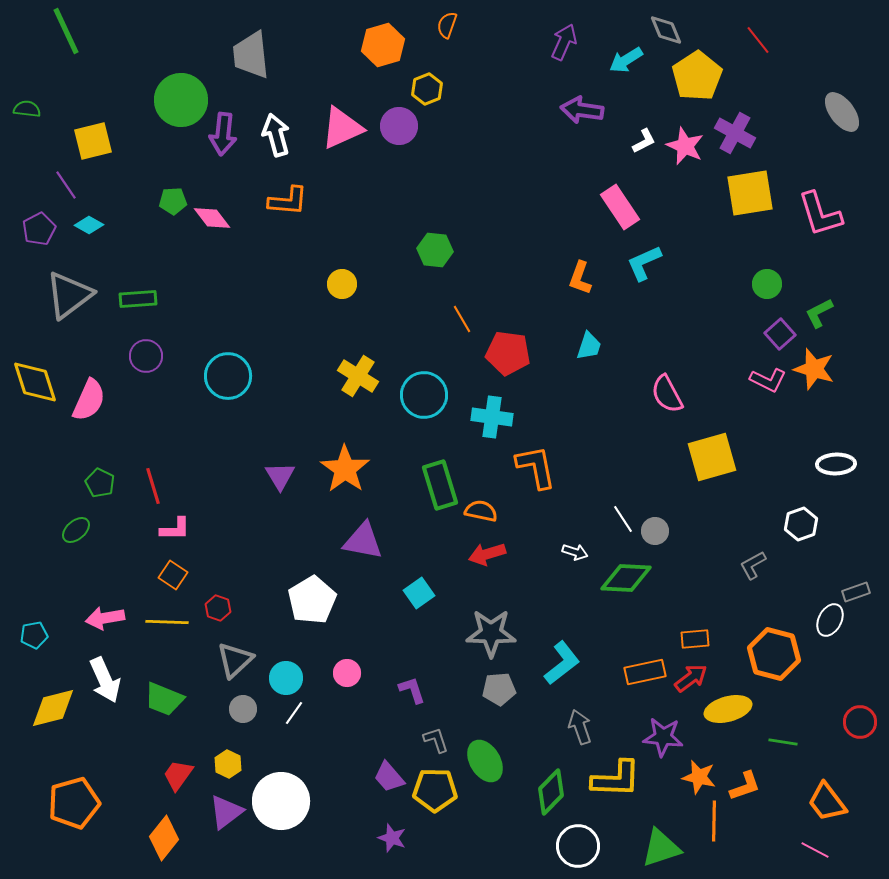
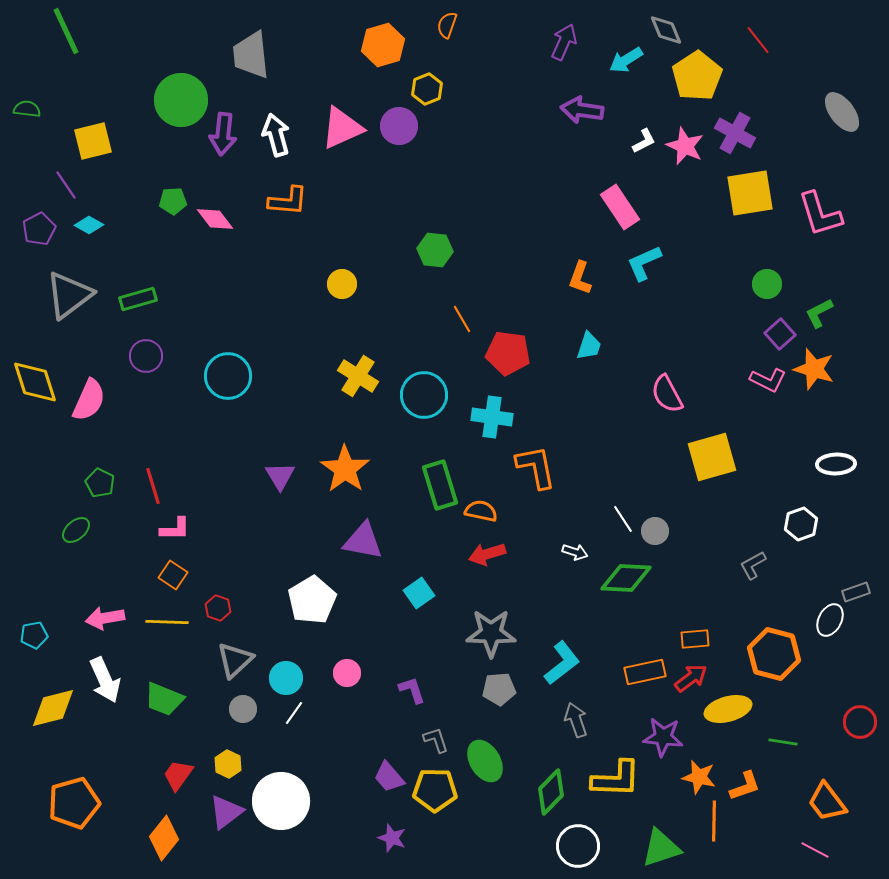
pink diamond at (212, 218): moved 3 px right, 1 px down
green rectangle at (138, 299): rotated 12 degrees counterclockwise
gray arrow at (580, 727): moved 4 px left, 7 px up
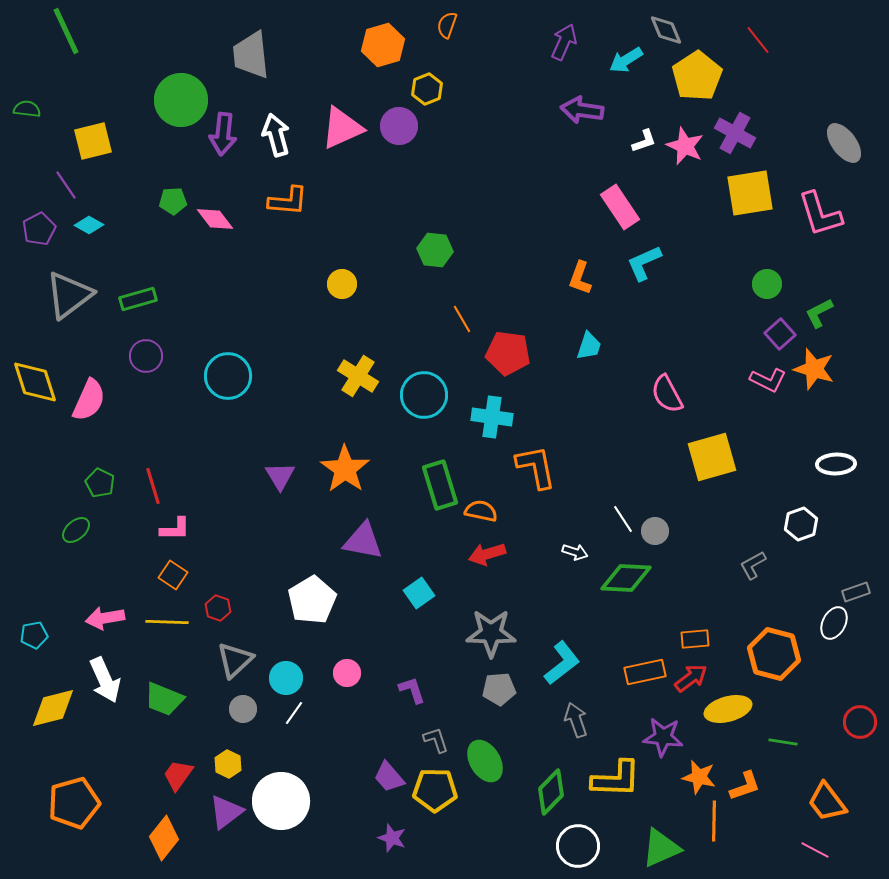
gray ellipse at (842, 112): moved 2 px right, 31 px down
white L-shape at (644, 141): rotated 8 degrees clockwise
white ellipse at (830, 620): moved 4 px right, 3 px down
green triangle at (661, 848): rotated 6 degrees counterclockwise
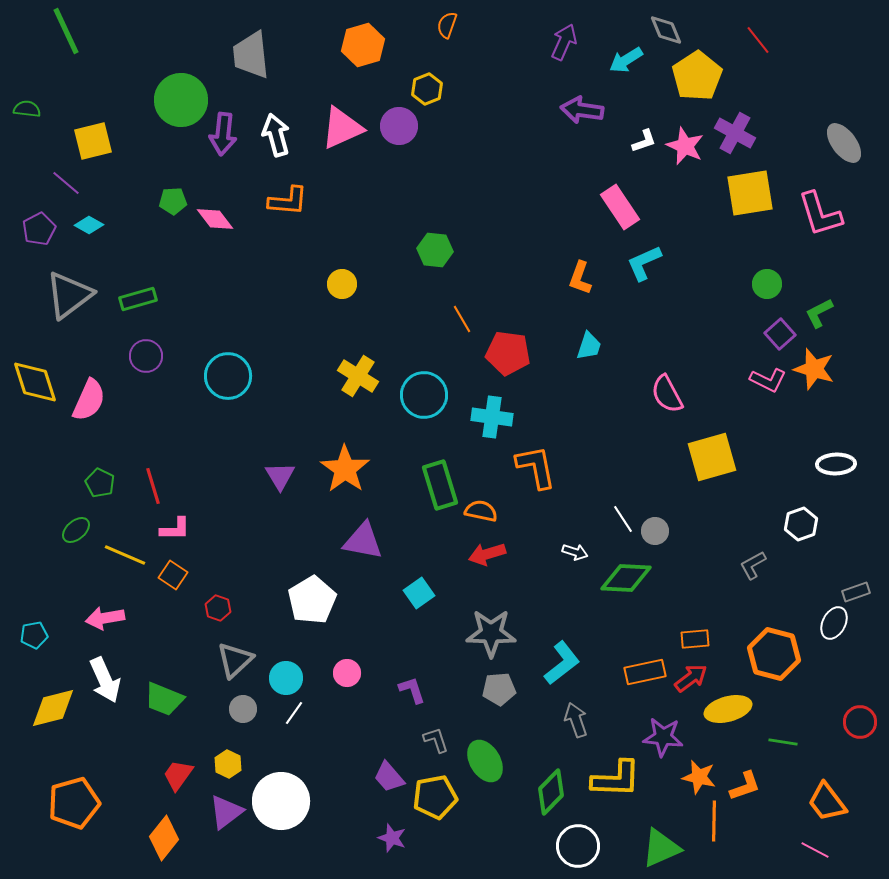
orange hexagon at (383, 45): moved 20 px left
purple line at (66, 185): moved 2 px up; rotated 16 degrees counterclockwise
yellow line at (167, 622): moved 42 px left, 67 px up; rotated 21 degrees clockwise
yellow pentagon at (435, 790): moved 7 px down; rotated 12 degrees counterclockwise
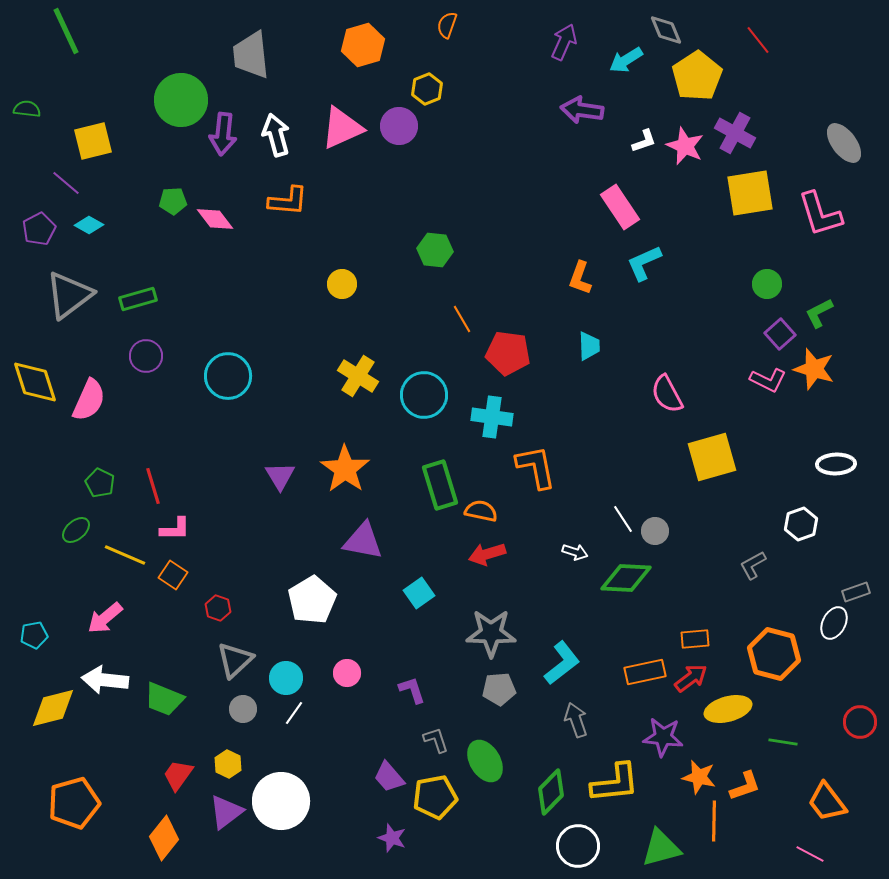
cyan trapezoid at (589, 346): rotated 20 degrees counterclockwise
pink arrow at (105, 618): rotated 30 degrees counterclockwise
white arrow at (105, 680): rotated 120 degrees clockwise
yellow L-shape at (616, 779): moved 1 px left, 4 px down; rotated 8 degrees counterclockwise
green triangle at (661, 848): rotated 9 degrees clockwise
pink line at (815, 850): moved 5 px left, 4 px down
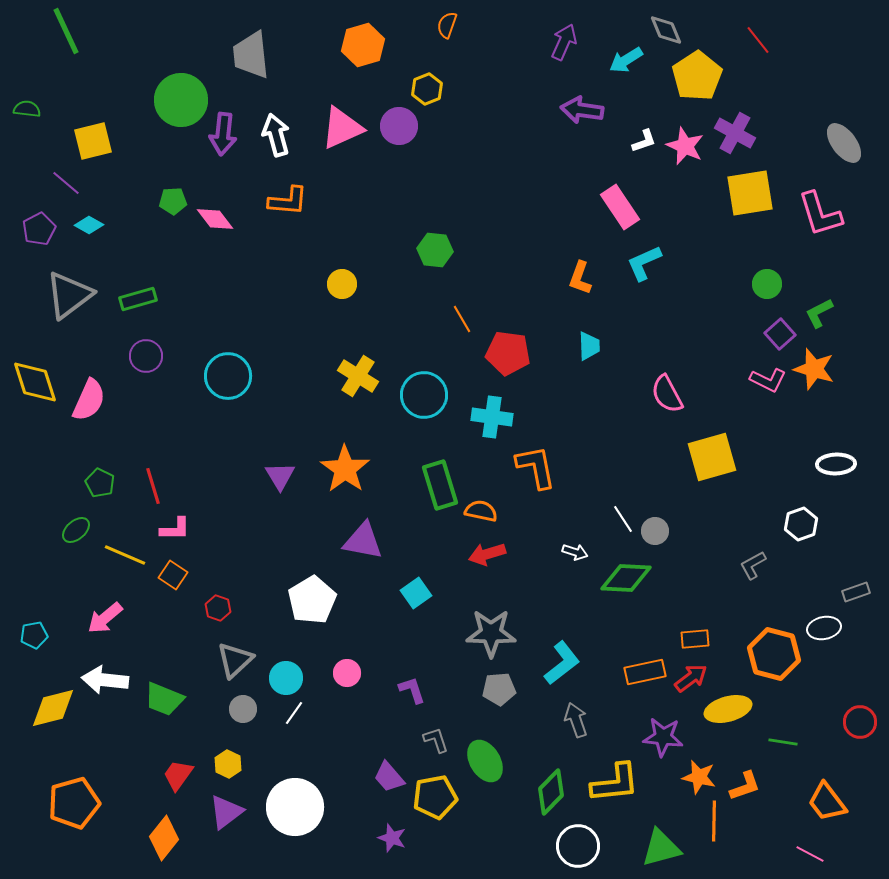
cyan square at (419, 593): moved 3 px left
white ellipse at (834, 623): moved 10 px left, 5 px down; rotated 52 degrees clockwise
white circle at (281, 801): moved 14 px right, 6 px down
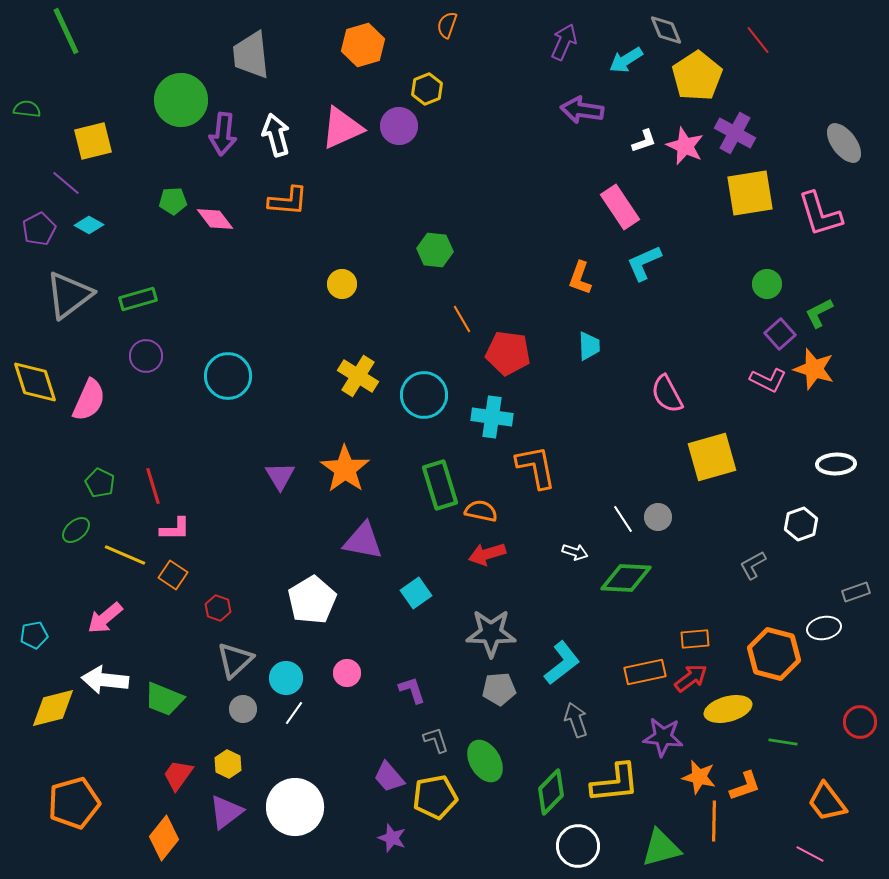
gray circle at (655, 531): moved 3 px right, 14 px up
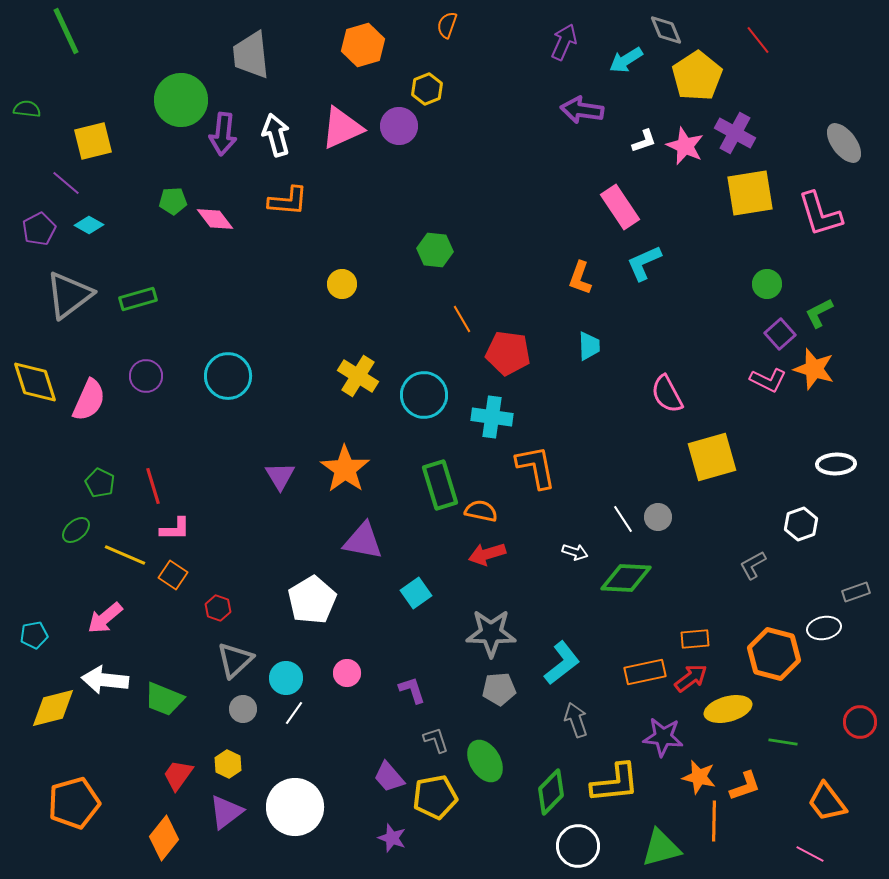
purple circle at (146, 356): moved 20 px down
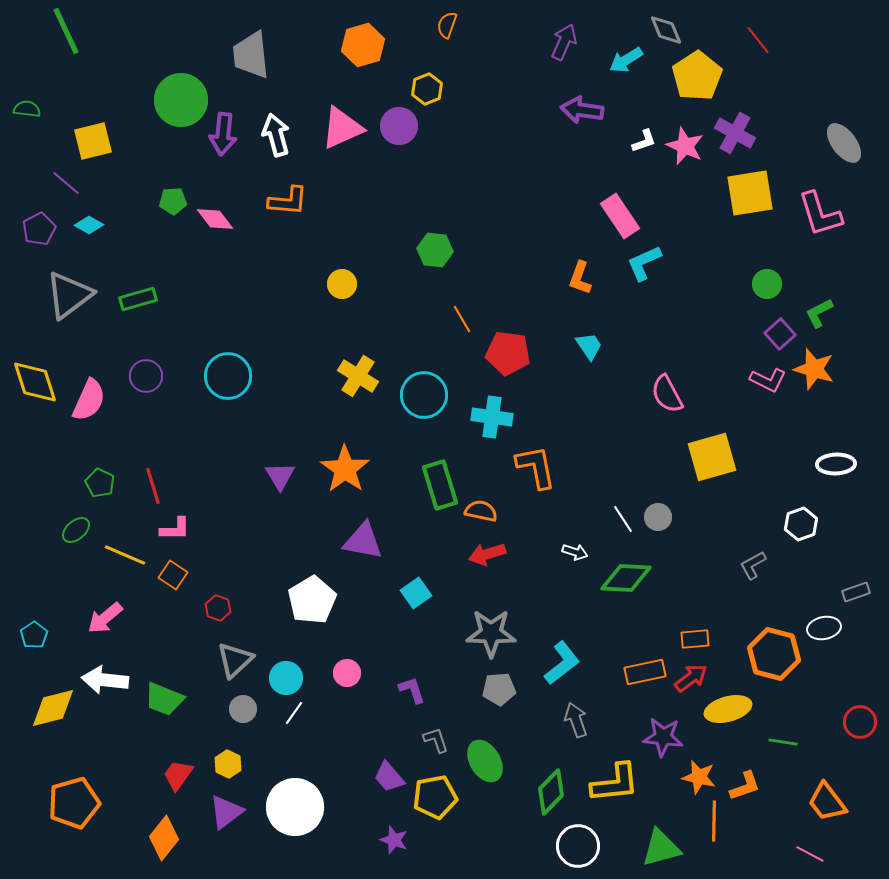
pink rectangle at (620, 207): moved 9 px down
cyan trapezoid at (589, 346): rotated 32 degrees counterclockwise
cyan pentagon at (34, 635): rotated 24 degrees counterclockwise
purple star at (392, 838): moved 2 px right, 2 px down
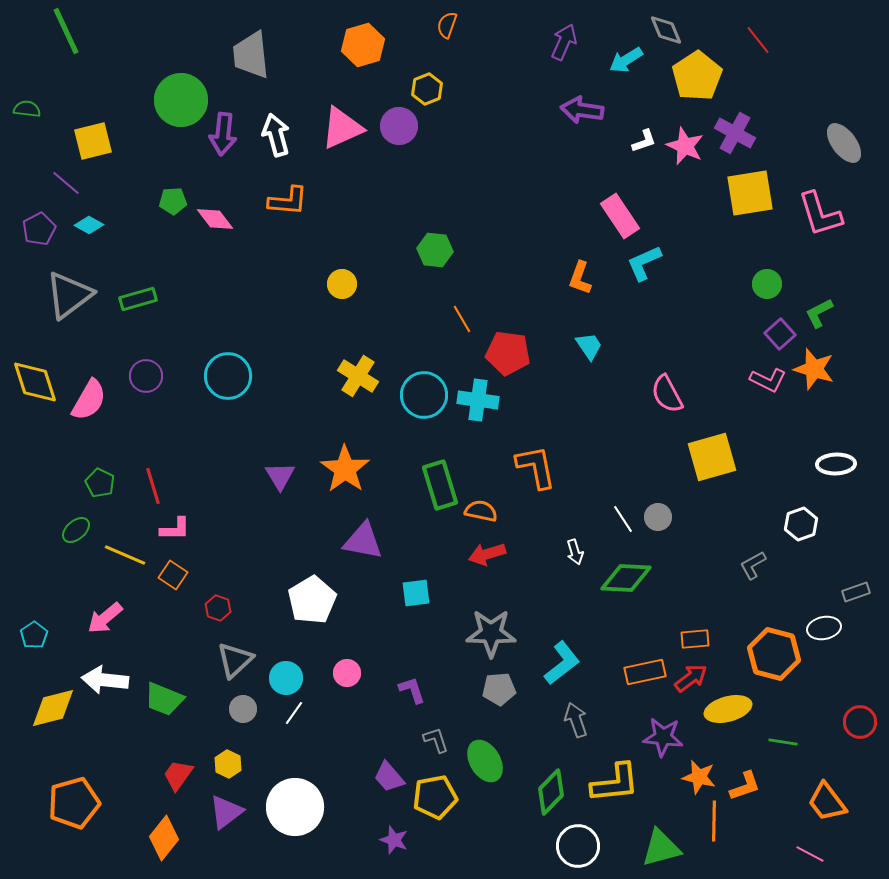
pink semicircle at (89, 400): rotated 6 degrees clockwise
cyan cross at (492, 417): moved 14 px left, 17 px up
white arrow at (575, 552): rotated 55 degrees clockwise
cyan square at (416, 593): rotated 28 degrees clockwise
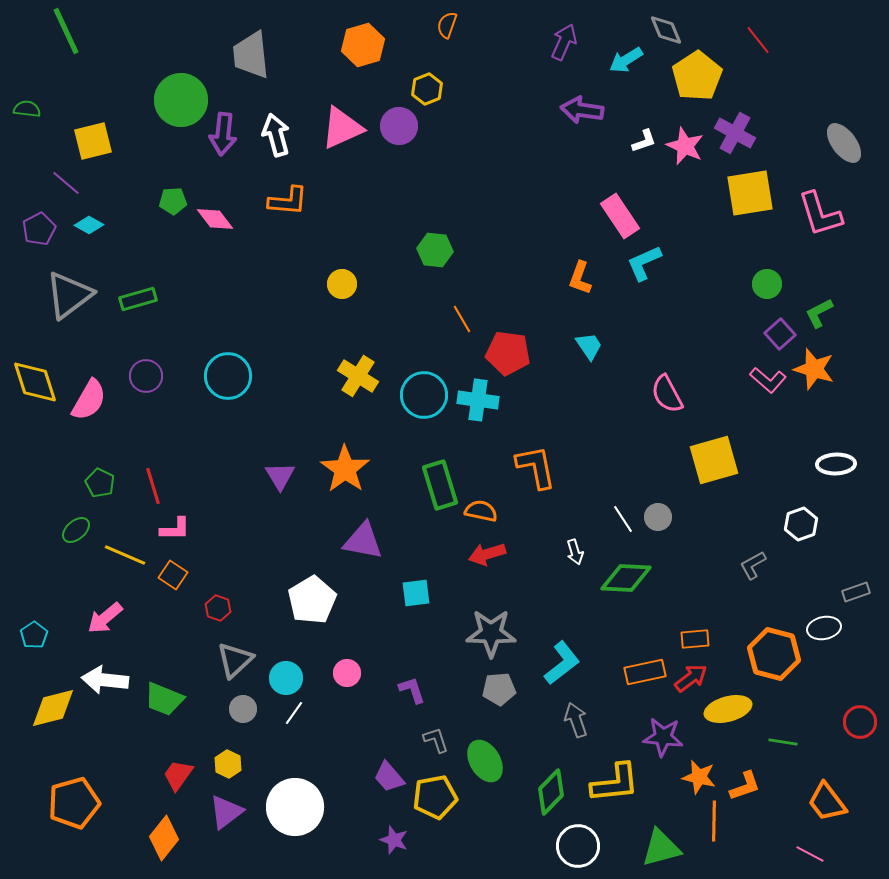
pink L-shape at (768, 380): rotated 15 degrees clockwise
yellow square at (712, 457): moved 2 px right, 3 px down
